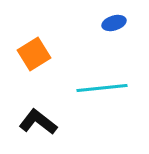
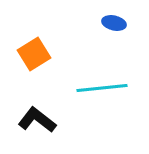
blue ellipse: rotated 30 degrees clockwise
black L-shape: moved 1 px left, 2 px up
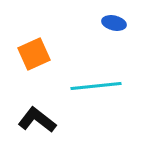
orange square: rotated 8 degrees clockwise
cyan line: moved 6 px left, 2 px up
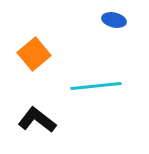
blue ellipse: moved 3 px up
orange square: rotated 16 degrees counterclockwise
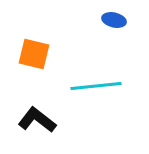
orange square: rotated 36 degrees counterclockwise
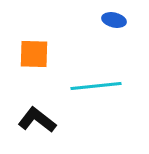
orange square: rotated 12 degrees counterclockwise
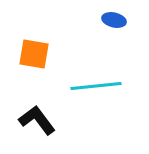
orange square: rotated 8 degrees clockwise
black L-shape: rotated 15 degrees clockwise
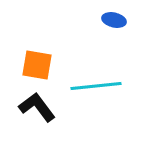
orange square: moved 3 px right, 11 px down
black L-shape: moved 13 px up
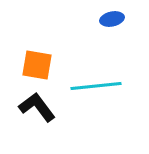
blue ellipse: moved 2 px left, 1 px up; rotated 25 degrees counterclockwise
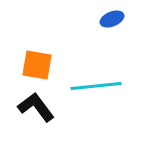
blue ellipse: rotated 10 degrees counterclockwise
black L-shape: moved 1 px left
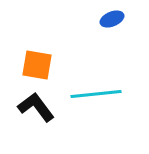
cyan line: moved 8 px down
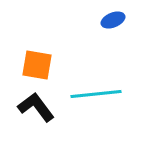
blue ellipse: moved 1 px right, 1 px down
